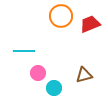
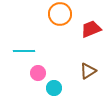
orange circle: moved 1 px left, 2 px up
red trapezoid: moved 1 px right, 5 px down
brown triangle: moved 4 px right, 4 px up; rotated 18 degrees counterclockwise
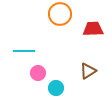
red trapezoid: moved 2 px right; rotated 20 degrees clockwise
cyan circle: moved 2 px right
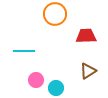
orange circle: moved 5 px left
red trapezoid: moved 7 px left, 7 px down
pink circle: moved 2 px left, 7 px down
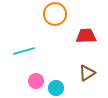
cyan line: rotated 15 degrees counterclockwise
brown triangle: moved 1 px left, 2 px down
pink circle: moved 1 px down
